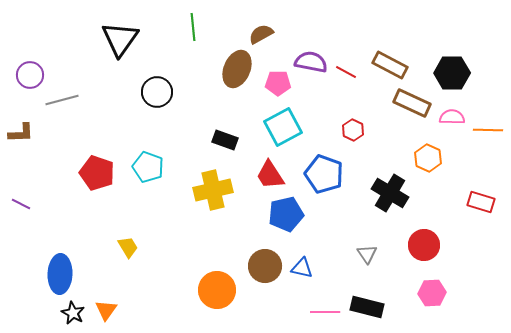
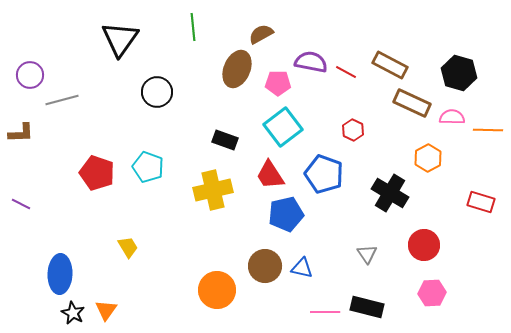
black hexagon at (452, 73): moved 7 px right; rotated 16 degrees clockwise
cyan square at (283, 127): rotated 9 degrees counterclockwise
orange hexagon at (428, 158): rotated 8 degrees clockwise
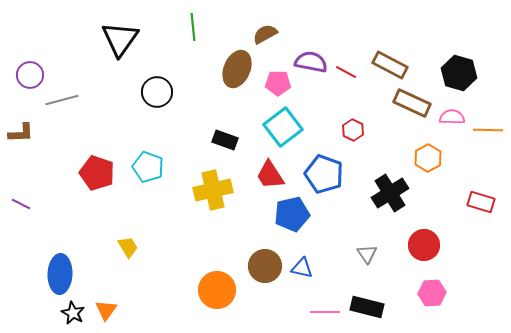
brown semicircle at (261, 34): moved 4 px right
black cross at (390, 193): rotated 27 degrees clockwise
blue pentagon at (286, 214): moved 6 px right
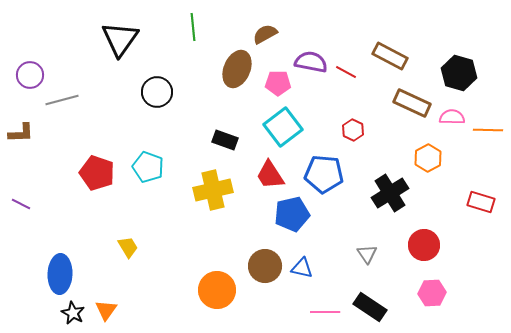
brown rectangle at (390, 65): moved 9 px up
blue pentagon at (324, 174): rotated 15 degrees counterclockwise
black rectangle at (367, 307): moved 3 px right; rotated 20 degrees clockwise
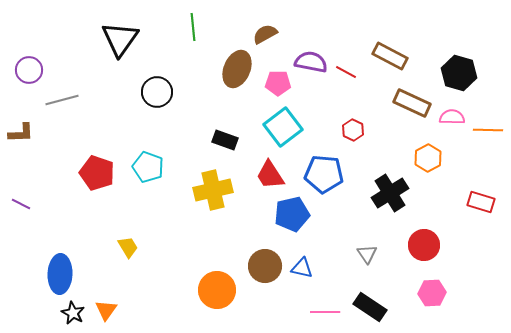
purple circle at (30, 75): moved 1 px left, 5 px up
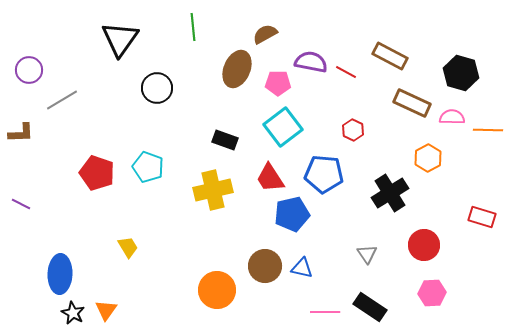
black hexagon at (459, 73): moved 2 px right
black circle at (157, 92): moved 4 px up
gray line at (62, 100): rotated 16 degrees counterclockwise
red trapezoid at (270, 175): moved 3 px down
red rectangle at (481, 202): moved 1 px right, 15 px down
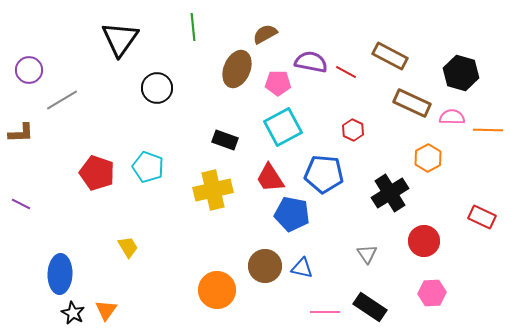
cyan square at (283, 127): rotated 9 degrees clockwise
blue pentagon at (292, 214): rotated 24 degrees clockwise
red rectangle at (482, 217): rotated 8 degrees clockwise
red circle at (424, 245): moved 4 px up
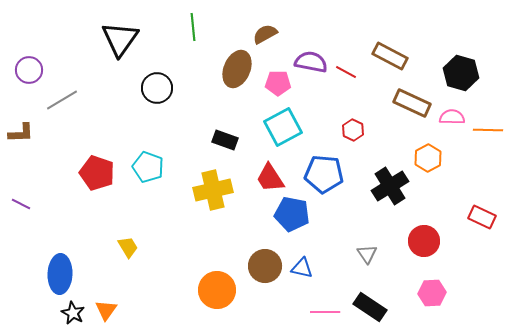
black cross at (390, 193): moved 7 px up
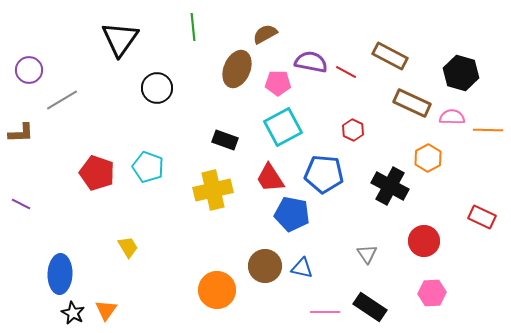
black cross at (390, 186): rotated 30 degrees counterclockwise
